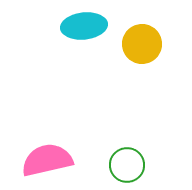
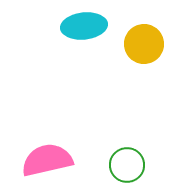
yellow circle: moved 2 px right
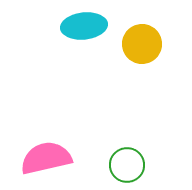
yellow circle: moved 2 px left
pink semicircle: moved 1 px left, 2 px up
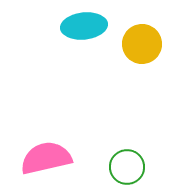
green circle: moved 2 px down
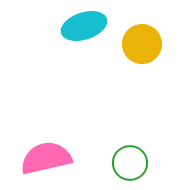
cyan ellipse: rotated 12 degrees counterclockwise
green circle: moved 3 px right, 4 px up
